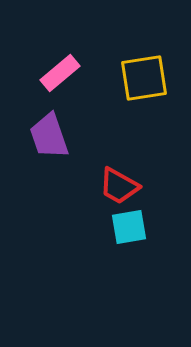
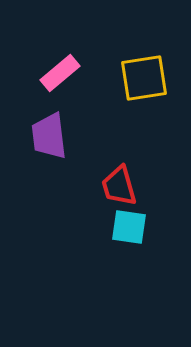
purple trapezoid: rotated 12 degrees clockwise
red trapezoid: rotated 45 degrees clockwise
cyan square: rotated 18 degrees clockwise
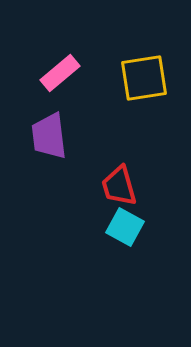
cyan square: moved 4 px left; rotated 21 degrees clockwise
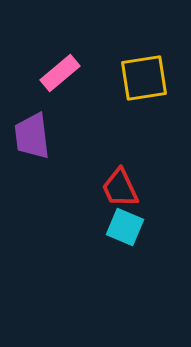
purple trapezoid: moved 17 px left
red trapezoid: moved 1 px right, 2 px down; rotated 9 degrees counterclockwise
cyan square: rotated 6 degrees counterclockwise
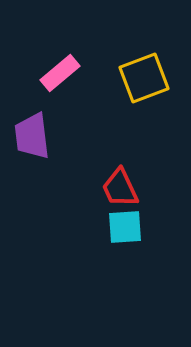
yellow square: rotated 12 degrees counterclockwise
cyan square: rotated 27 degrees counterclockwise
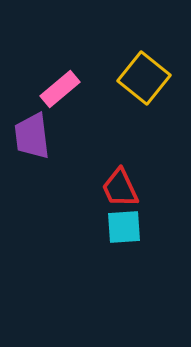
pink rectangle: moved 16 px down
yellow square: rotated 30 degrees counterclockwise
cyan square: moved 1 px left
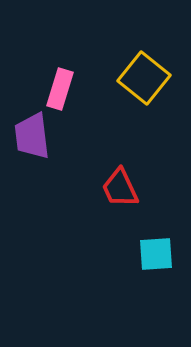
pink rectangle: rotated 33 degrees counterclockwise
cyan square: moved 32 px right, 27 px down
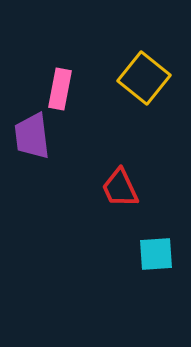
pink rectangle: rotated 6 degrees counterclockwise
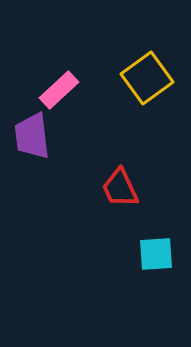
yellow square: moved 3 px right; rotated 15 degrees clockwise
pink rectangle: moved 1 px left, 1 px down; rotated 36 degrees clockwise
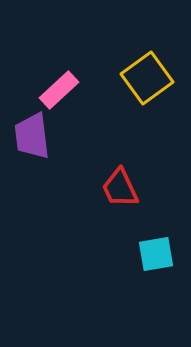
cyan square: rotated 6 degrees counterclockwise
